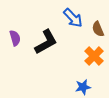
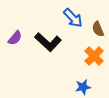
purple semicircle: rotated 56 degrees clockwise
black L-shape: moved 2 px right; rotated 72 degrees clockwise
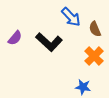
blue arrow: moved 2 px left, 1 px up
brown semicircle: moved 3 px left
black L-shape: moved 1 px right
blue star: rotated 21 degrees clockwise
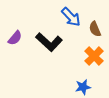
blue star: rotated 21 degrees counterclockwise
